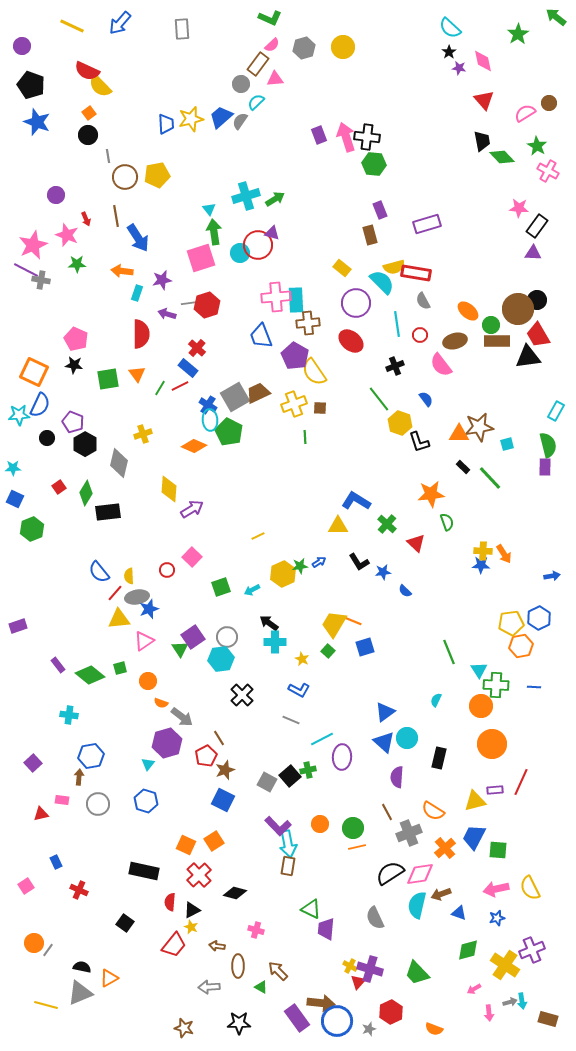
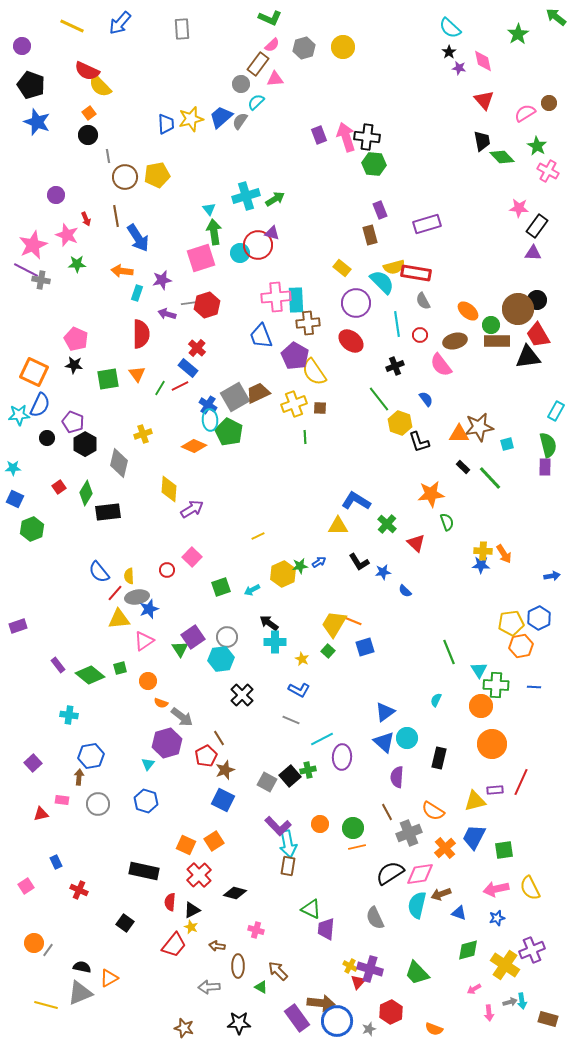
green square at (498, 850): moved 6 px right; rotated 12 degrees counterclockwise
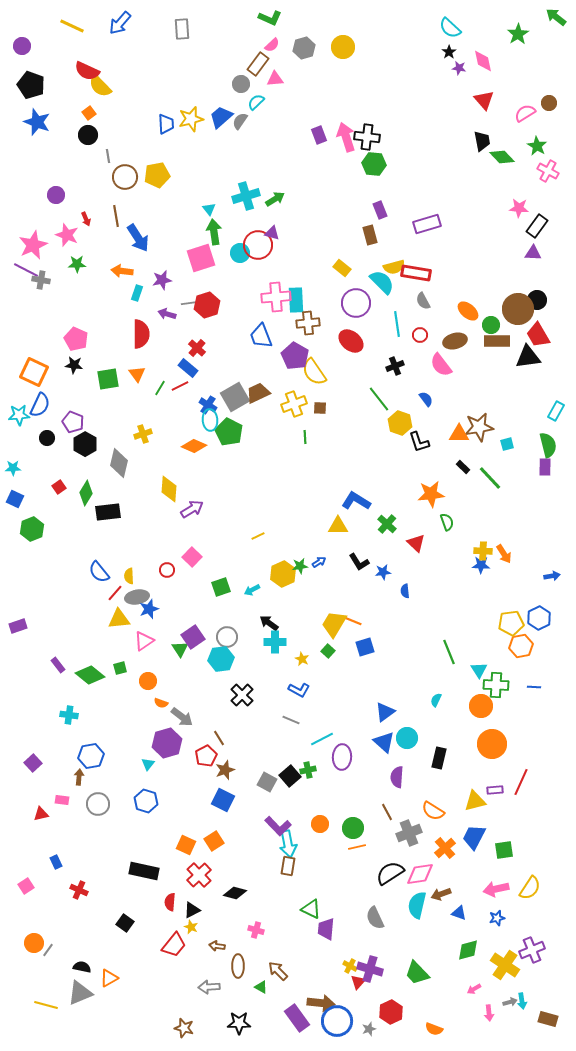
blue semicircle at (405, 591): rotated 40 degrees clockwise
yellow semicircle at (530, 888): rotated 120 degrees counterclockwise
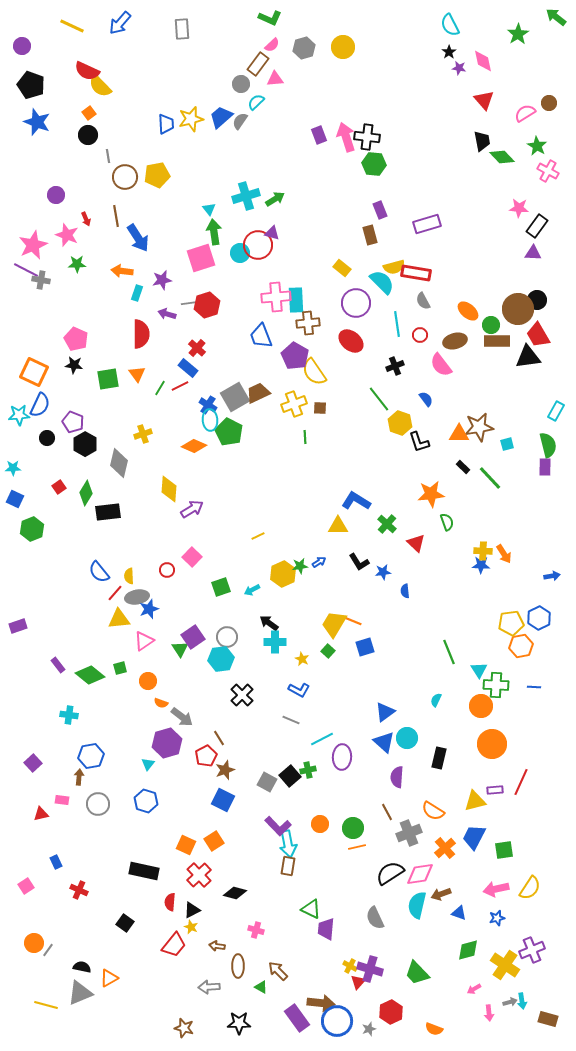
cyan semicircle at (450, 28): moved 3 px up; rotated 20 degrees clockwise
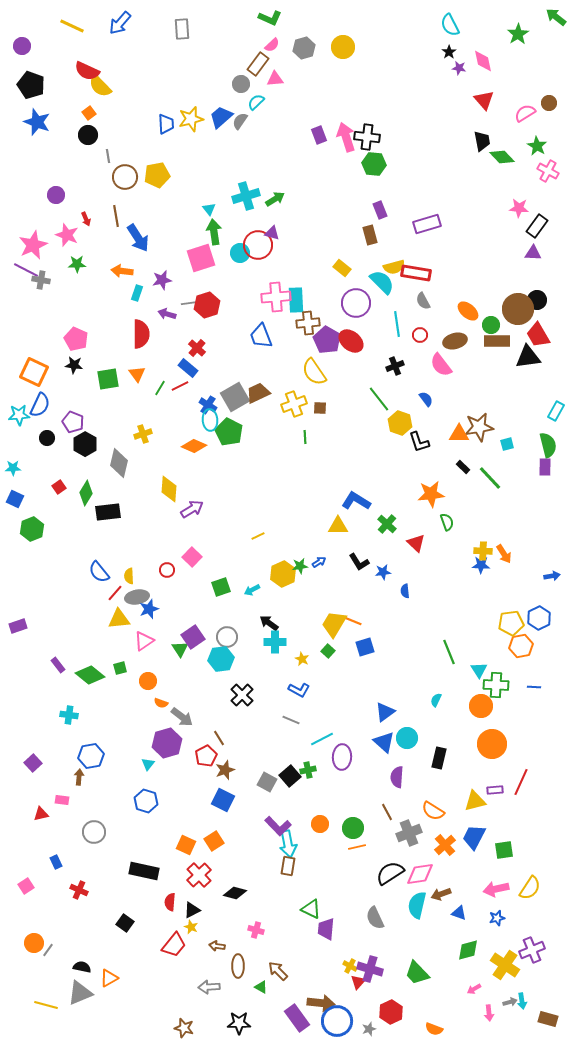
purple pentagon at (295, 356): moved 32 px right, 16 px up
gray circle at (98, 804): moved 4 px left, 28 px down
orange cross at (445, 848): moved 3 px up
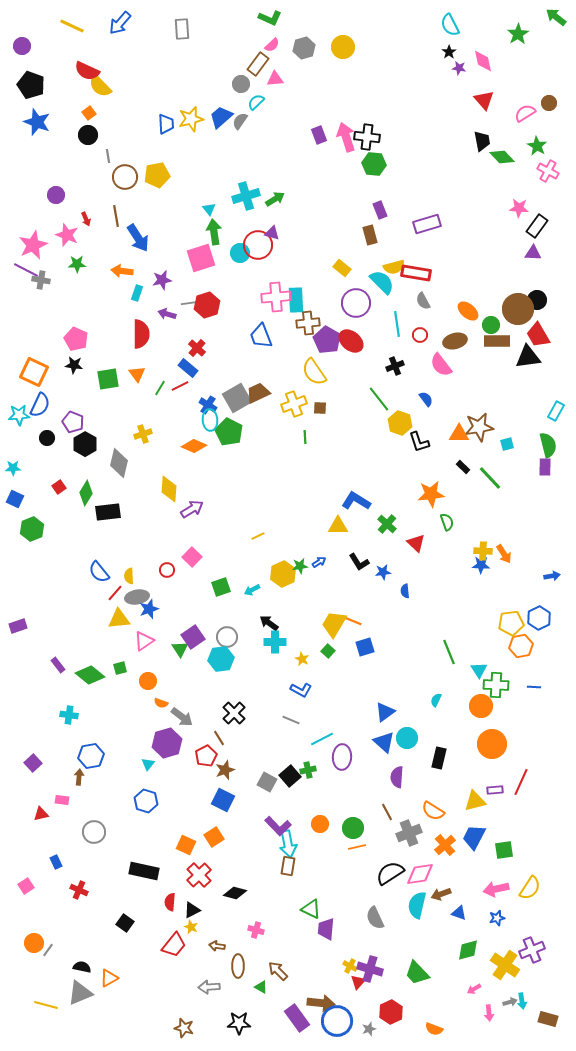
gray square at (235, 397): moved 2 px right, 1 px down
blue L-shape at (299, 690): moved 2 px right
black cross at (242, 695): moved 8 px left, 18 px down
orange square at (214, 841): moved 4 px up
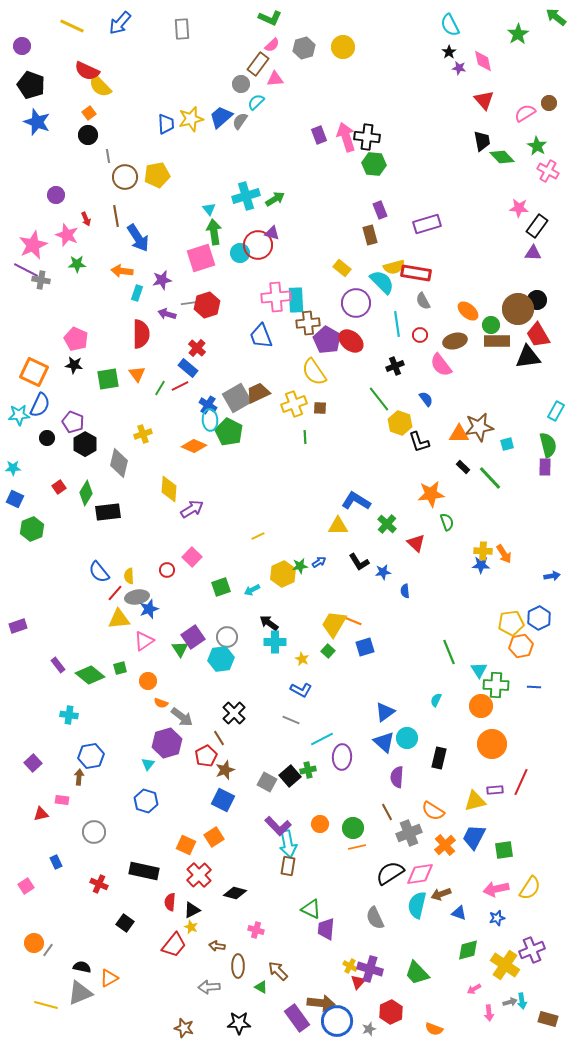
red cross at (79, 890): moved 20 px right, 6 px up
